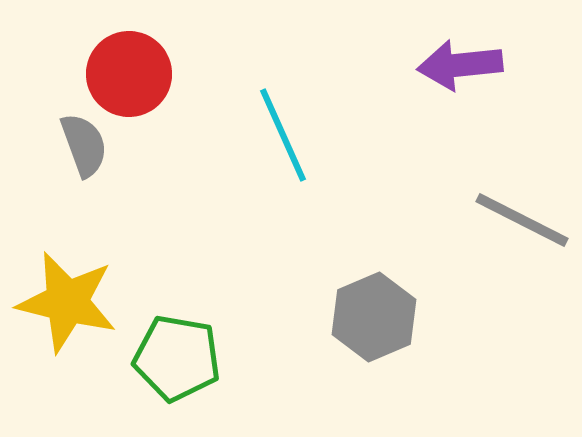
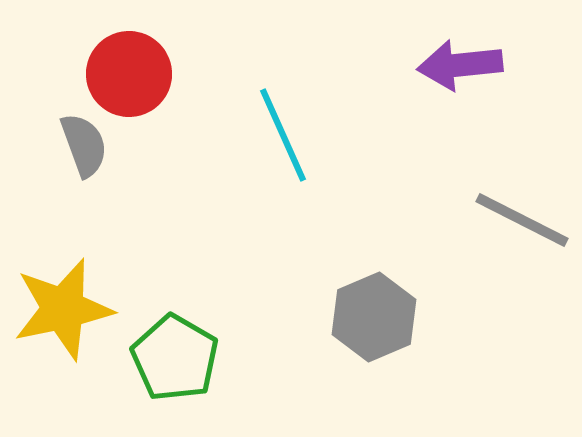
yellow star: moved 4 px left, 7 px down; rotated 26 degrees counterclockwise
green pentagon: moved 2 px left; rotated 20 degrees clockwise
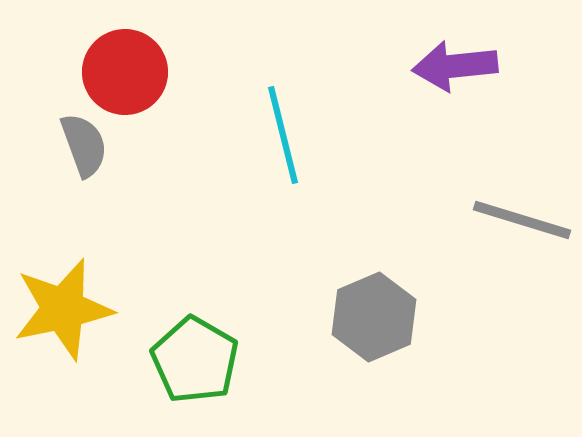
purple arrow: moved 5 px left, 1 px down
red circle: moved 4 px left, 2 px up
cyan line: rotated 10 degrees clockwise
gray line: rotated 10 degrees counterclockwise
green pentagon: moved 20 px right, 2 px down
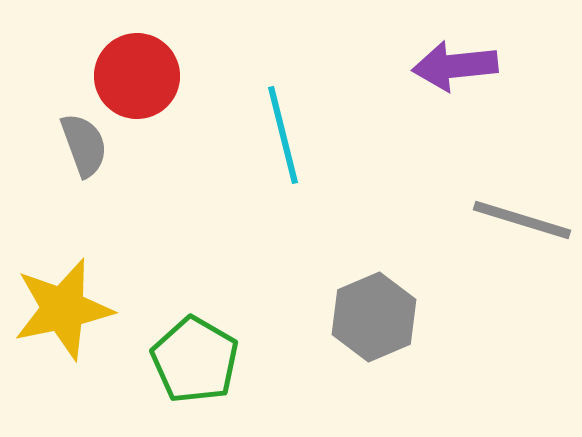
red circle: moved 12 px right, 4 px down
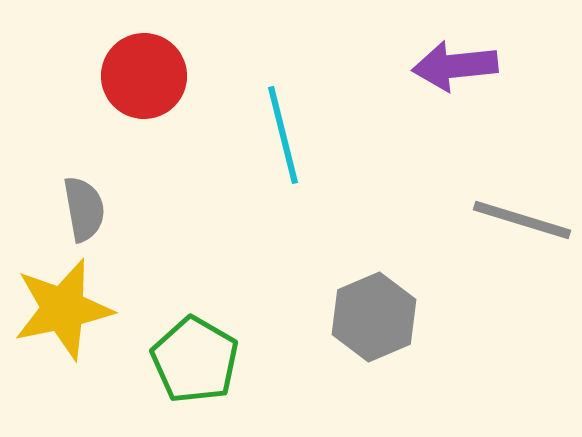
red circle: moved 7 px right
gray semicircle: moved 64 px down; rotated 10 degrees clockwise
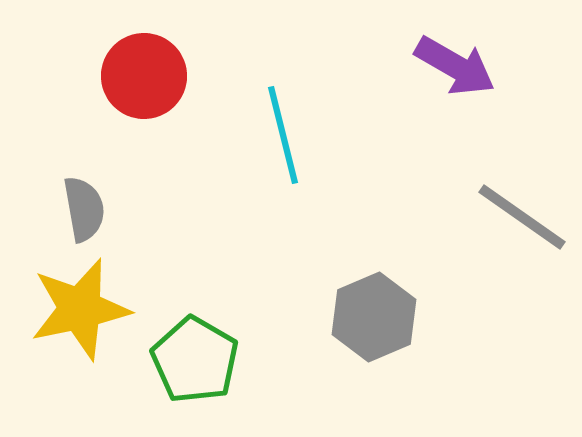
purple arrow: rotated 144 degrees counterclockwise
gray line: moved 3 px up; rotated 18 degrees clockwise
yellow star: moved 17 px right
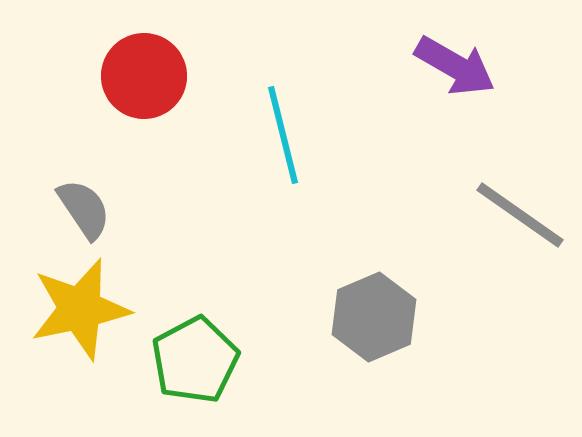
gray semicircle: rotated 24 degrees counterclockwise
gray line: moved 2 px left, 2 px up
green pentagon: rotated 14 degrees clockwise
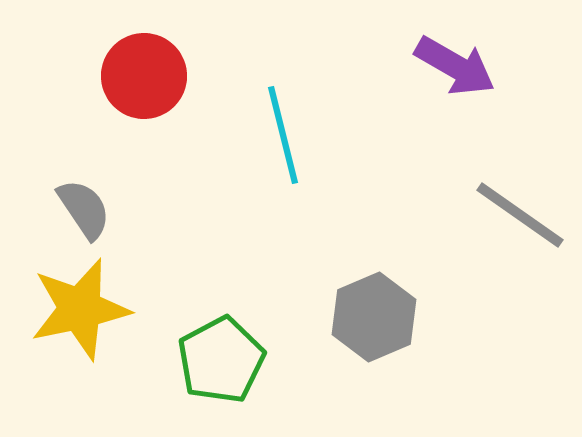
green pentagon: moved 26 px right
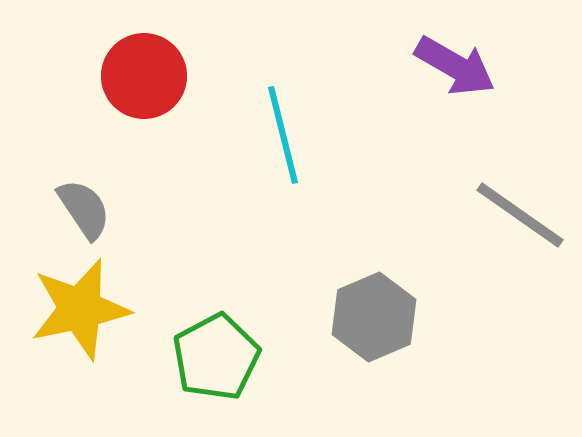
green pentagon: moved 5 px left, 3 px up
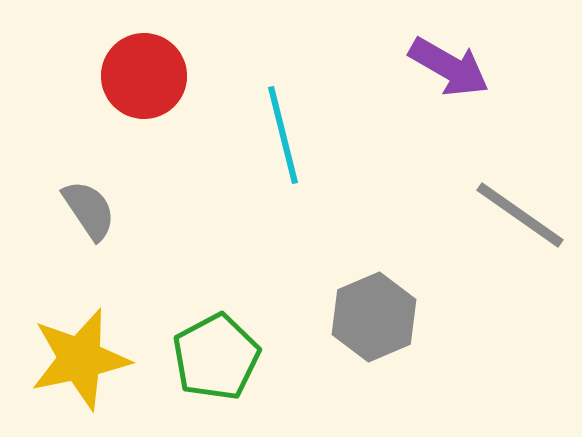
purple arrow: moved 6 px left, 1 px down
gray semicircle: moved 5 px right, 1 px down
yellow star: moved 50 px down
